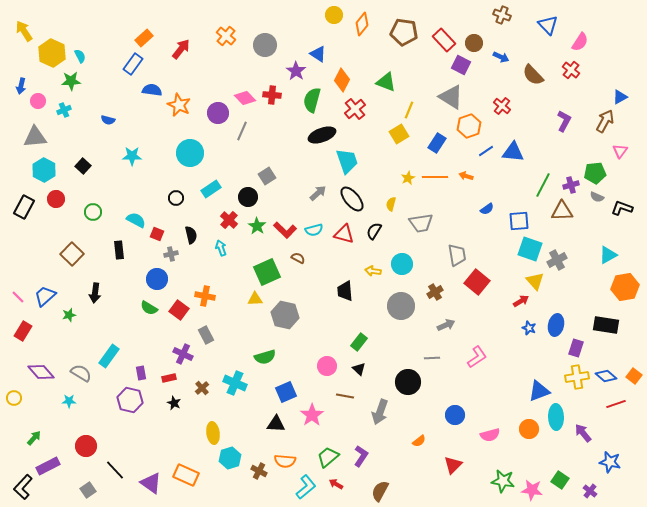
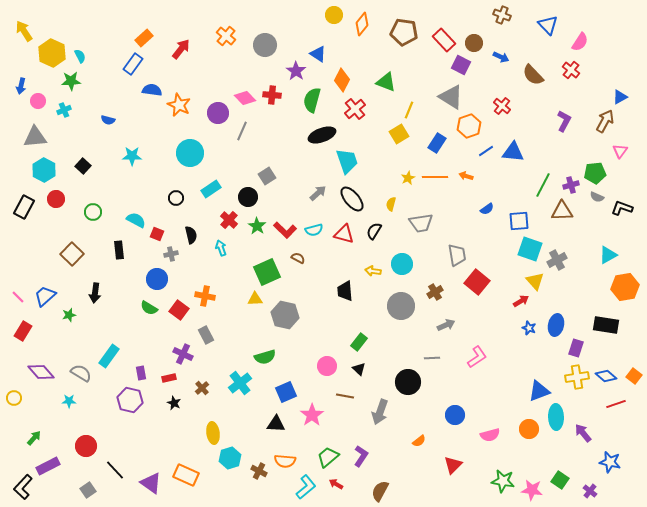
cyan cross at (235, 383): moved 5 px right; rotated 30 degrees clockwise
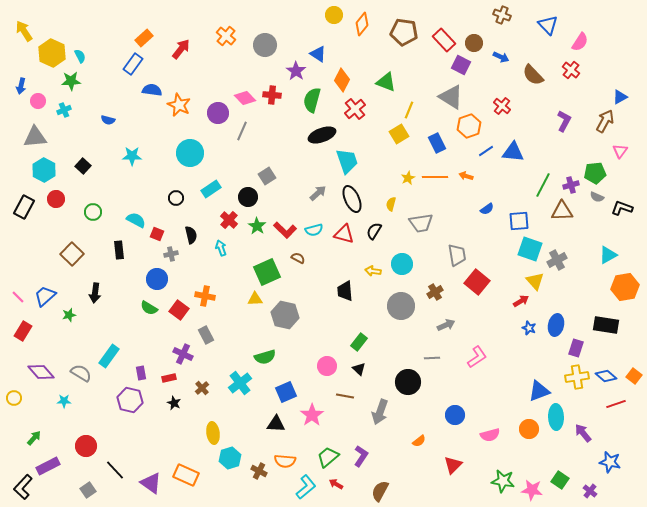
blue rectangle at (437, 143): rotated 60 degrees counterclockwise
black ellipse at (352, 199): rotated 16 degrees clockwise
cyan star at (69, 401): moved 5 px left
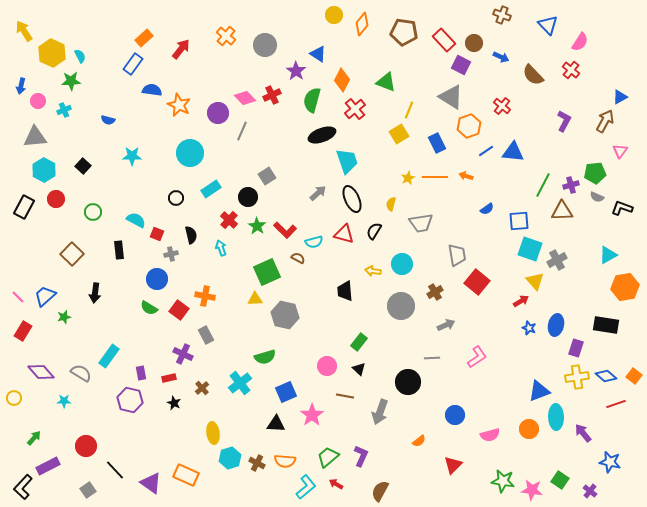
red cross at (272, 95): rotated 30 degrees counterclockwise
cyan semicircle at (314, 230): moved 12 px down
green star at (69, 315): moved 5 px left, 2 px down
purple L-shape at (361, 456): rotated 10 degrees counterclockwise
brown cross at (259, 471): moved 2 px left, 8 px up
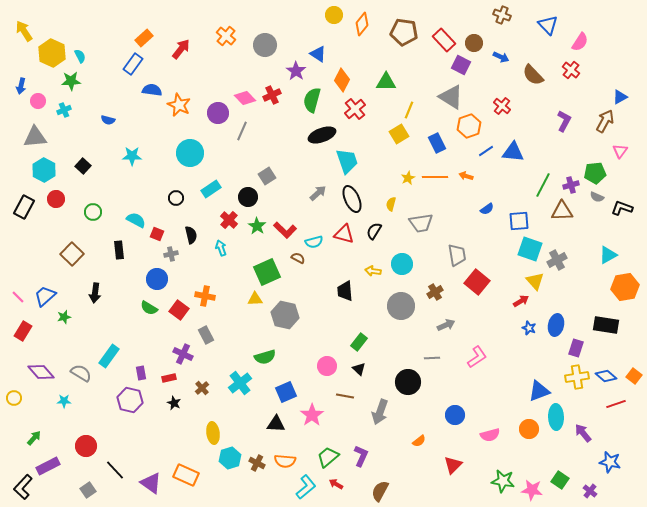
green triangle at (386, 82): rotated 20 degrees counterclockwise
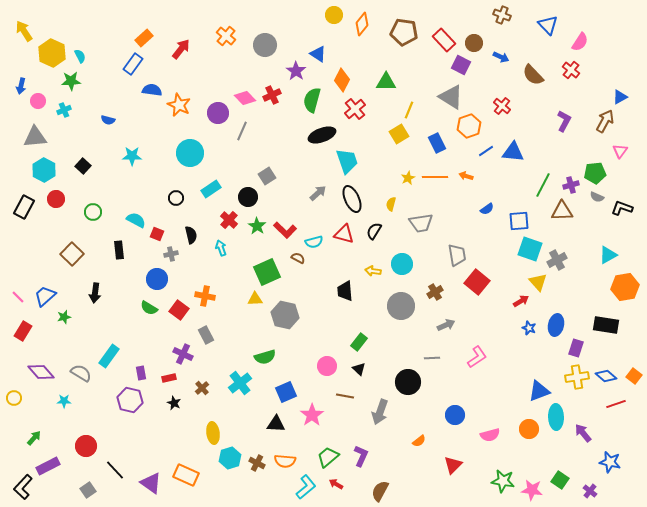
yellow triangle at (535, 281): moved 3 px right, 1 px down
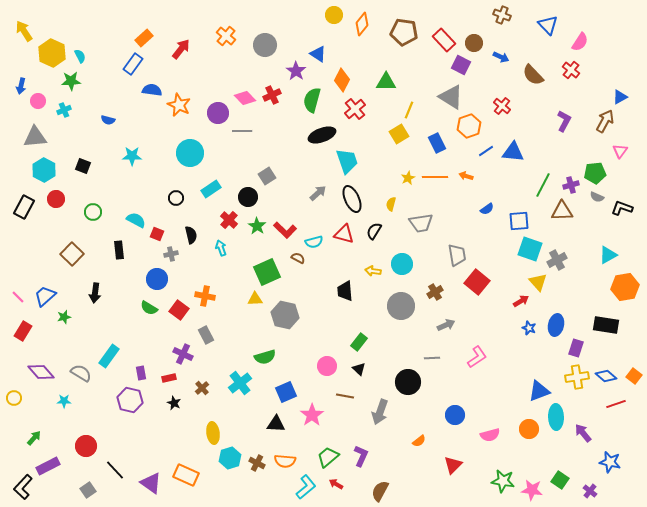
gray line at (242, 131): rotated 66 degrees clockwise
black square at (83, 166): rotated 21 degrees counterclockwise
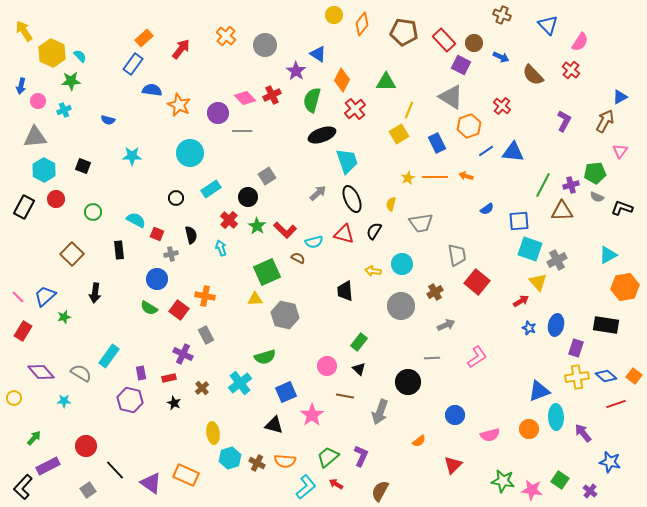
cyan semicircle at (80, 56): rotated 16 degrees counterclockwise
black triangle at (276, 424): moved 2 px left, 1 px down; rotated 12 degrees clockwise
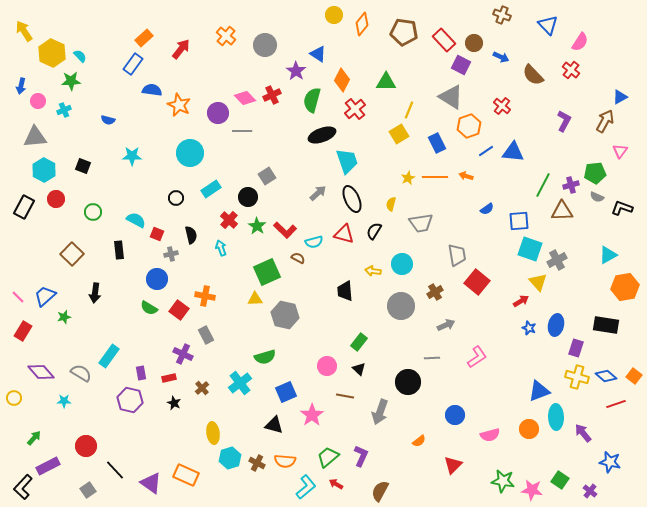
yellow cross at (577, 377): rotated 25 degrees clockwise
